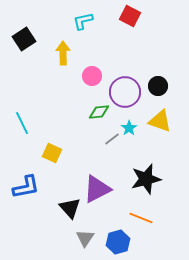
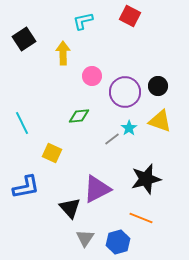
green diamond: moved 20 px left, 4 px down
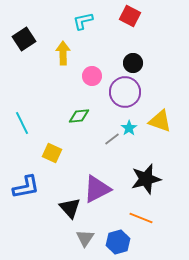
black circle: moved 25 px left, 23 px up
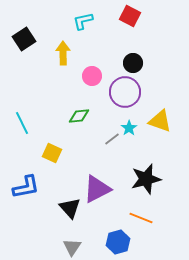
gray triangle: moved 13 px left, 9 px down
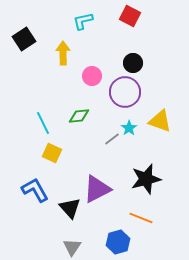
cyan line: moved 21 px right
blue L-shape: moved 9 px right, 3 px down; rotated 108 degrees counterclockwise
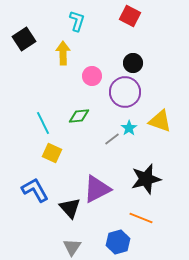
cyan L-shape: moved 6 px left; rotated 120 degrees clockwise
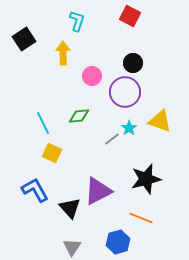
purple triangle: moved 1 px right, 2 px down
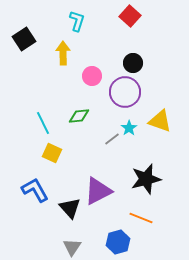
red square: rotated 15 degrees clockwise
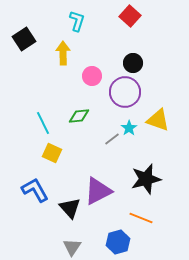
yellow triangle: moved 2 px left, 1 px up
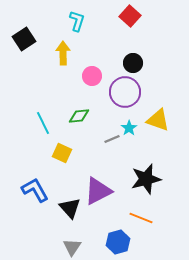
gray line: rotated 14 degrees clockwise
yellow square: moved 10 px right
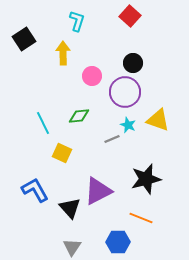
cyan star: moved 1 px left, 3 px up; rotated 14 degrees counterclockwise
blue hexagon: rotated 15 degrees clockwise
